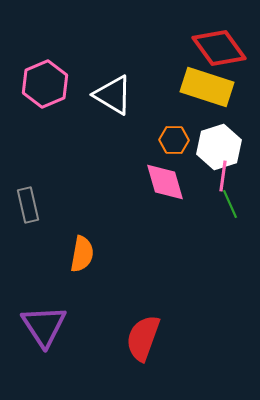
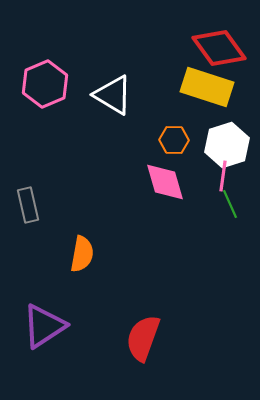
white hexagon: moved 8 px right, 2 px up
purple triangle: rotated 30 degrees clockwise
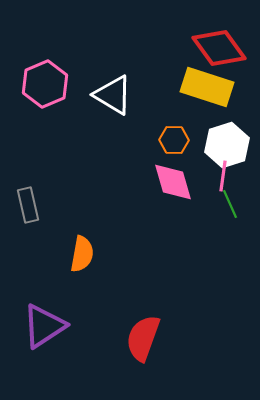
pink diamond: moved 8 px right
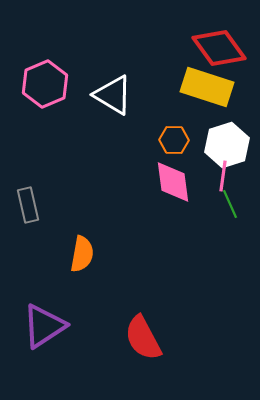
pink diamond: rotated 9 degrees clockwise
red semicircle: rotated 48 degrees counterclockwise
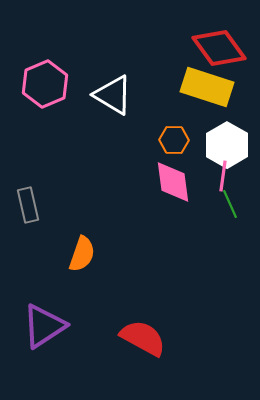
white hexagon: rotated 12 degrees counterclockwise
orange semicircle: rotated 9 degrees clockwise
red semicircle: rotated 147 degrees clockwise
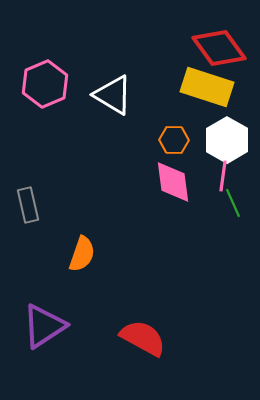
white hexagon: moved 5 px up
green line: moved 3 px right, 1 px up
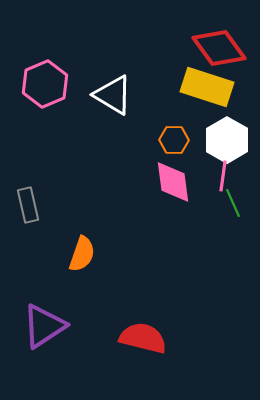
red semicircle: rotated 15 degrees counterclockwise
